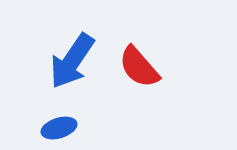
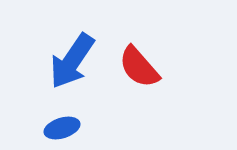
blue ellipse: moved 3 px right
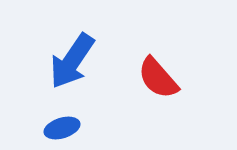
red semicircle: moved 19 px right, 11 px down
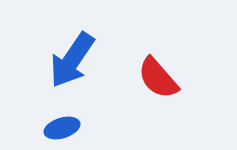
blue arrow: moved 1 px up
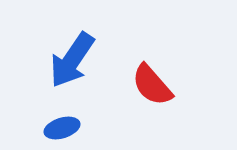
red semicircle: moved 6 px left, 7 px down
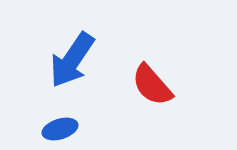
blue ellipse: moved 2 px left, 1 px down
